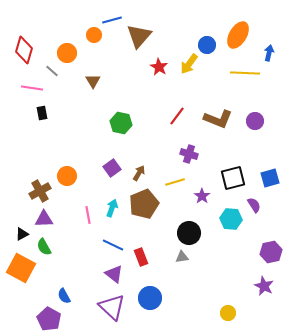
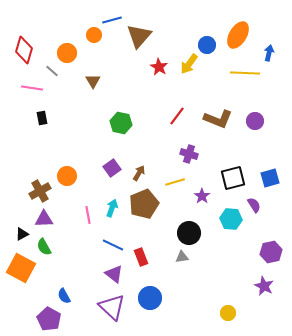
black rectangle at (42, 113): moved 5 px down
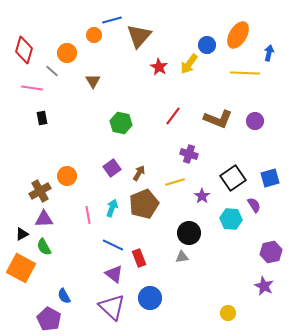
red line at (177, 116): moved 4 px left
black square at (233, 178): rotated 20 degrees counterclockwise
red rectangle at (141, 257): moved 2 px left, 1 px down
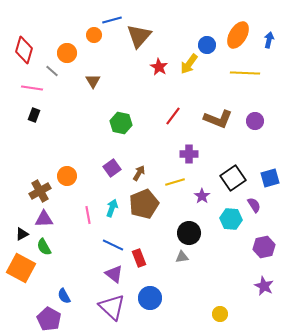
blue arrow at (269, 53): moved 13 px up
black rectangle at (42, 118): moved 8 px left, 3 px up; rotated 32 degrees clockwise
purple cross at (189, 154): rotated 18 degrees counterclockwise
purple hexagon at (271, 252): moved 7 px left, 5 px up
yellow circle at (228, 313): moved 8 px left, 1 px down
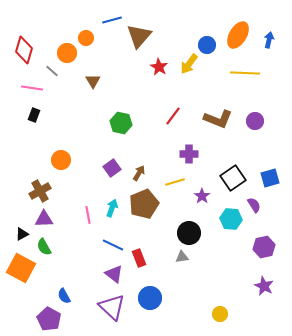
orange circle at (94, 35): moved 8 px left, 3 px down
orange circle at (67, 176): moved 6 px left, 16 px up
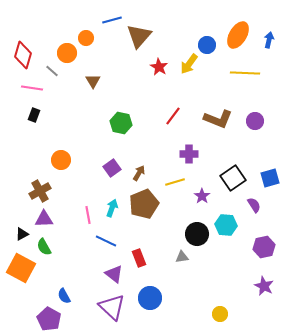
red diamond at (24, 50): moved 1 px left, 5 px down
cyan hexagon at (231, 219): moved 5 px left, 6 px down
black circle at (189, 233): moved 8 px right, 1 px down
blue line at (113, 245): moved 7 px left, 4 px up
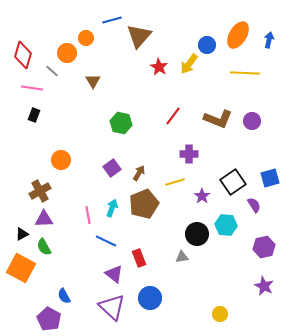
purple circle at (255, 121): moved 3 px left
black square at (233, 178): moved 4 px down
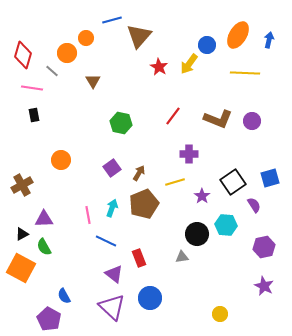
black rectangle at (34, 115): rotated 32 degrees counterclockwise
brown cross at (40, 191): moved 18 px left, 6 px up
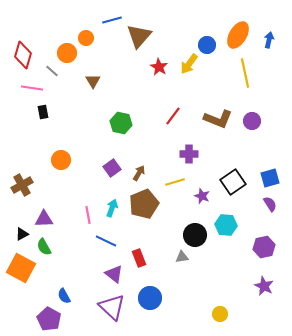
yellow line at (245, 73): rotated 76 degrees clockwise
black rectangle at (34, 115): moved 9 px right, 3 px up
purple star at (202, 196): rotated 14 degrees counterclockwise
purple semicircle at (254, 205): moved 16 px right, 1 px up
black circle at (197, 234): moved 2 px left, 1 px down
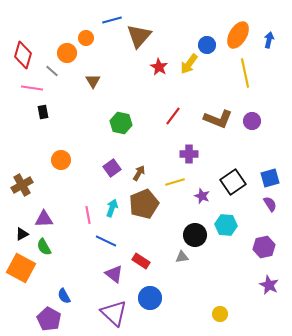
red rectangle at (139, 258): moved 2 px right, 3 px down; rotated 36 degrees counterclockwise
purple star at (264, 286): moved 5 px right, 1 px up
purple triangle at (112, 307): moved 2 px right, 6 px down
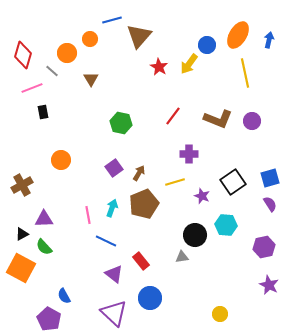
orange circle at (86, 38): moved 4 px right, 1 px down
brown triangle at (93, 81): moved 2 px left, 2 px up
pink line at (32, 88): rotated 30 degrees counterclockwise
purple square at (112, 168): moved 2 px right
green semicircle at (44, 247): rotated 12 degrees counterclockwise
red rectangle at (141, 261): rotated 18 degrees clockwise
